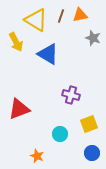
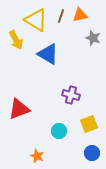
yellow arrow: moved 2 px up
cyan circle: moved 1 px left, 3 px up
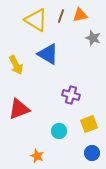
yellow arrow: moved 25 px down
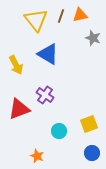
yellow triangle: rotated 20 degrees clockwise
purple cross: moved 26 px left; rotated 18 degrees clockwise
